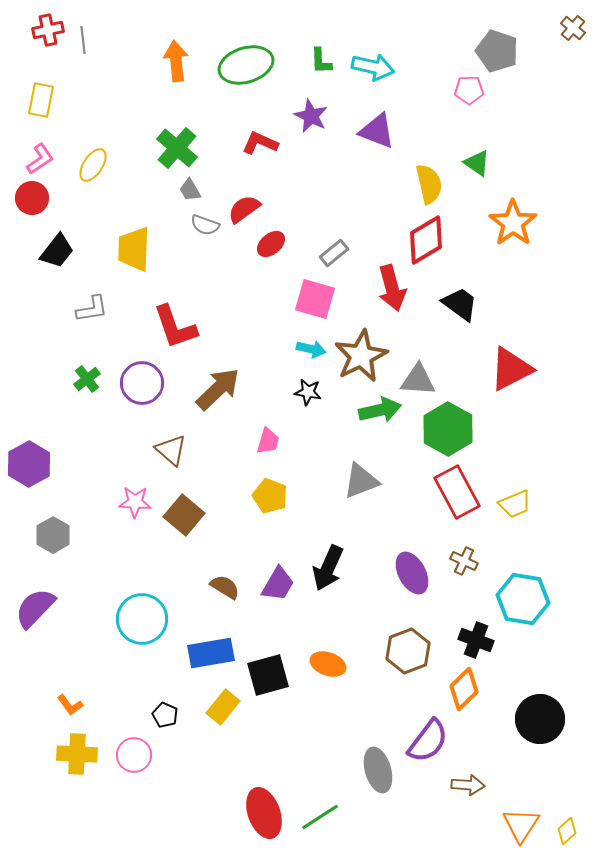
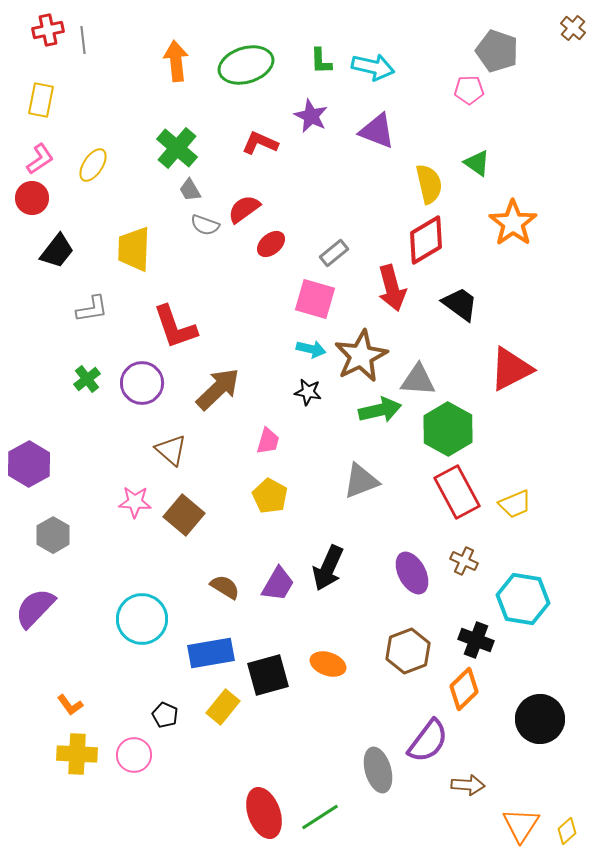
yellow pentagon at (270, 496): rotated 8 degrees clockwise
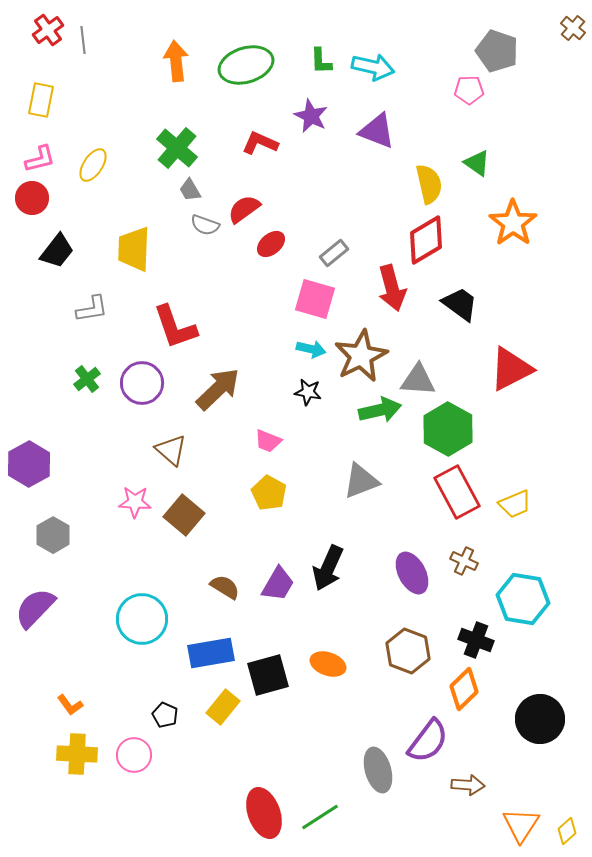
red cross at (48, 30): rotated 24 degrees counterclockwise
pink L-shape at (40, 159): rotated 20 degrees clockwise
pink trapezoid at (268, 441): rotated 96 degrees clockwise
yellow pentagon at (270, 496): moved 1 px left, 3 px up
brown hexagon at (408, 651): rotated 18 degrees counterclockwise
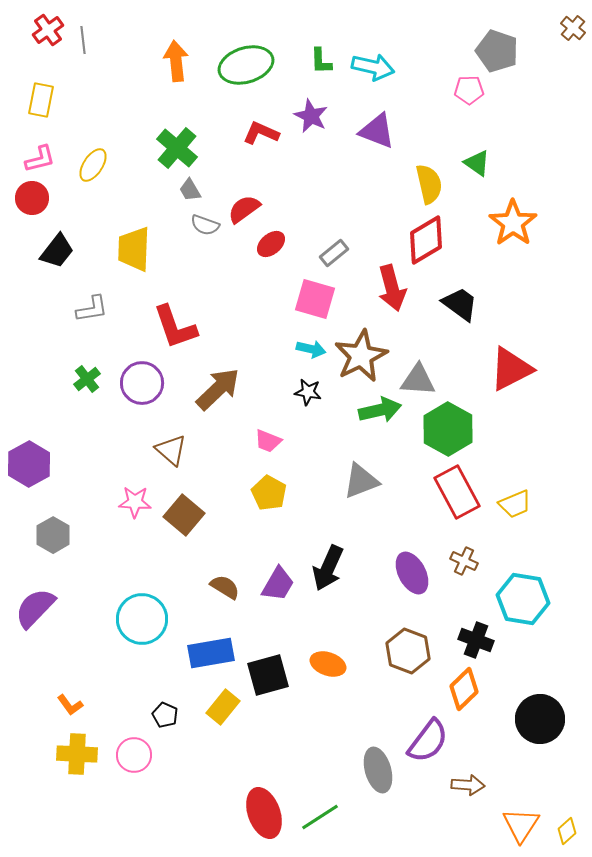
red L-shape at (260, 143): moved 1 px right, 10 px up
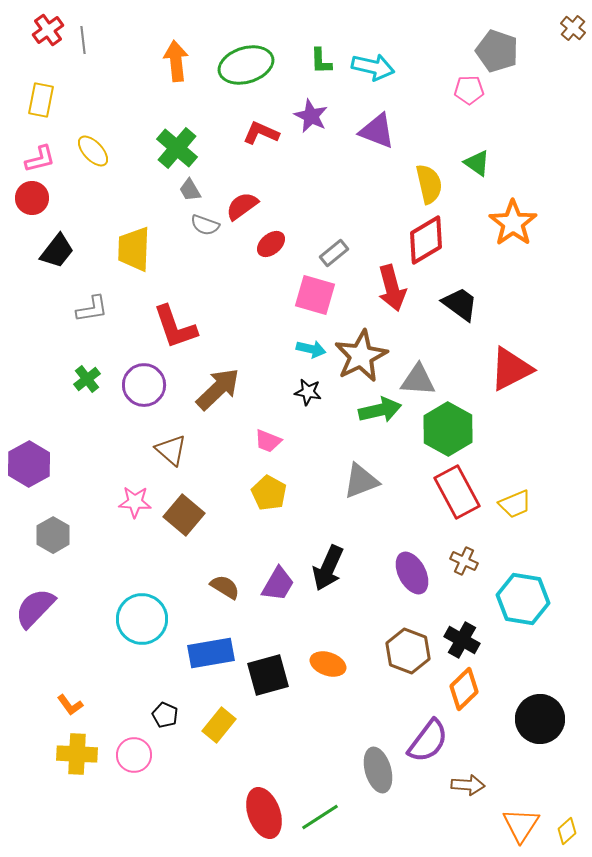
yellow ellipse at (93, 165): moved 14 px up; rotated 76 degrees counterclockwise
red semicircle at (244, 209): moved 2 px left, 3 px up
pink square at (315, 299): moved 4 px up
purple circle at (142, 383): moved 2 px right, 2 px down
black cross at (476, 640): moved 14 px left; rotated 8 degrees clockwise
yellow rectangle at (223, 707): moved 4 px left, 18 px down
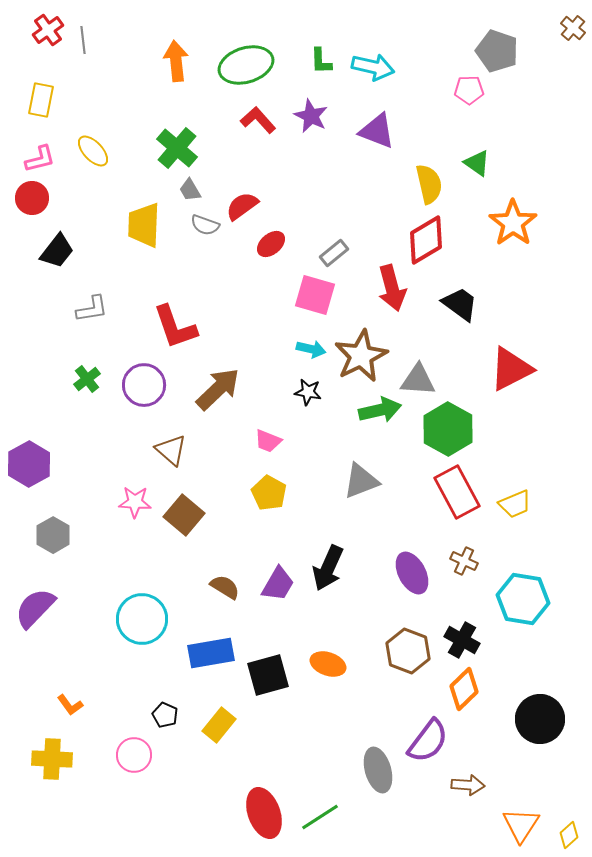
red L-shape at (261, 133): moved 3 px left, 13 px up; rotated 24 degrees clockwise
yellow trapezoid at (134, 249): moved 10 px right, 24 px up
yellow cross at (77, 754): moved 25 px left, 5 px down
yellow diamond at (567, 831): moved 2 px right, 4 px down
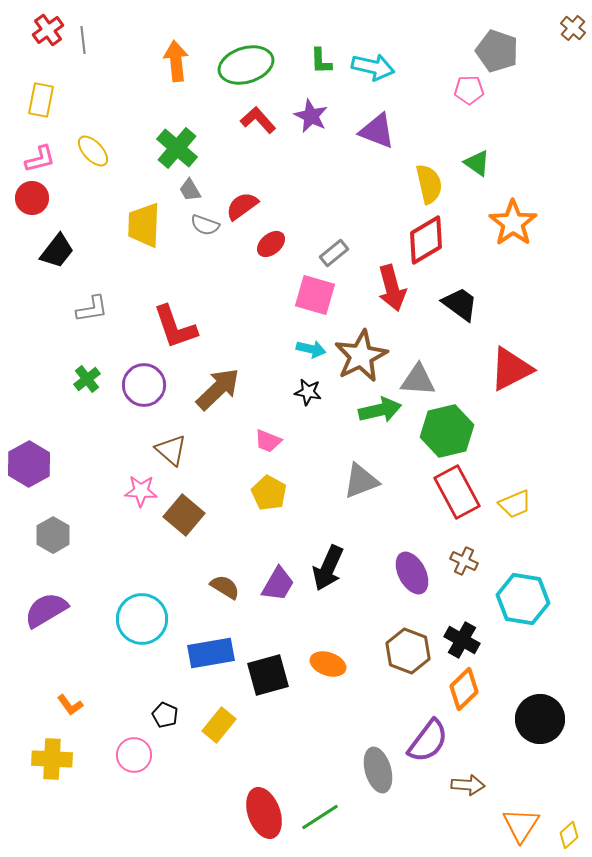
green hexagon at (448, 429): moved 1 px left, 2 px down; rotated 18 degrees clockwise
pink star at (135, 502): moved 6 px right, 11 px up
purple semicircle at (35, 608): moved 11 px right, 2 px down; rotated 15 degrees clockwise
